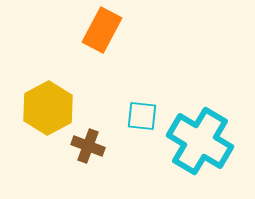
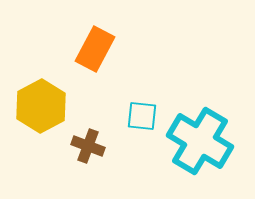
orange rectangle: moved 7 px left, 19 px down
yellow hexagon: moved 7 px left, 2 px up
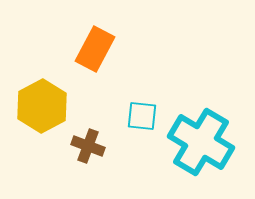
yellow hexagon: moved 1 px right
cyan cross: moved 1 px right, 1 px down
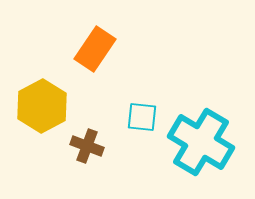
orange rectangle: rotated 6 degrees clockwise
cyan square: moved 1 px down
brown cross: moved 1 px left
